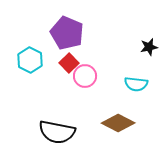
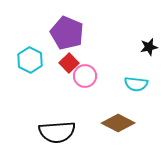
black semicircle: rotated 15 degrees counterclockwise
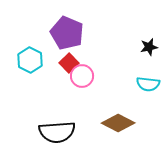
pink circle: moved 3 px left
cyan semicircle: moved 12 px right
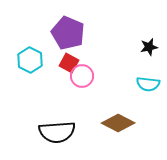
purple pentagon: moved 1 px right
red square: rotated 18 degrees counterclockwise
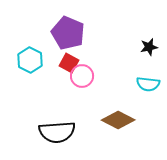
brown diamond: moved 3 px up
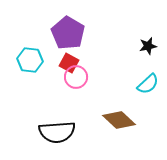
purple pentagon: rotated 8 degrees clockwise
black star: moved 1 px left, 1 px up
cyan hexagon: rotated 20 degrees counterclockwise
pink circle: moved 6 px left, 1 px down
cyan semicircle: rotated 50 degrees counterclockwise
brown diamond: moved 1 px right; rotated 16 degrees clockwise
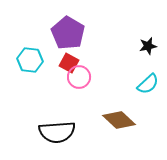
pink circle: moved 3 px right
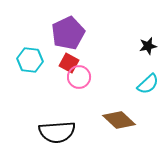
purple pentagon: rotated 16 degrees clockwise
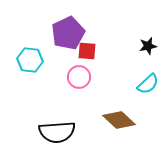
red square: moved 18 px right, 12 px up; rotated 24 degrees counterclockwise
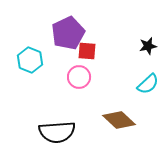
cyan hexagon: rotated 15 degrees clockwise
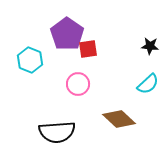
purple pentagon: moved 1 px left, 1 px down; rotated 12 degrees counterclockwise
black star: moved 2 px right; rotated 18 degrees clockwise
red square: moved 1 px right, 2 px up; rotated 12 degrees counterclockwise
pink circle: moved 1 px left, 7 px down
brown diamond: moved 1 px up
